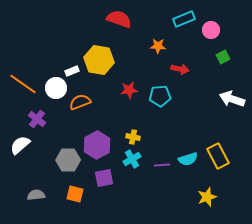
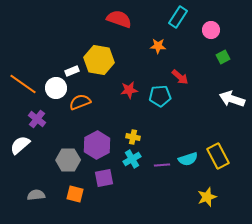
cyan rectangle: moved 6 px left, 2 px up; rotated 35 degrees counterclockwise
red arrow: moved 8 px down; rotated 30 degrees clockwise
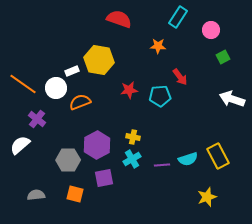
red arrow: rotated 12 degrees clockwise
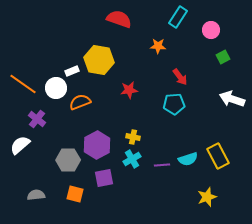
cyan pentagon: moved 14 px right, 8 px down
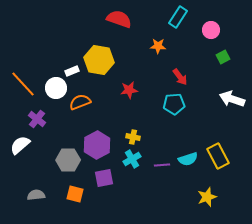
orange line: rotated 12 degrees clockwise
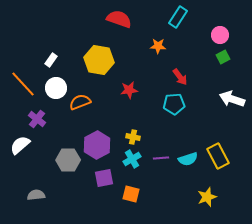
pink circle: moved 9 px right, 5 px down
white rectangle: moved 21 px left, 11 px up; rotated 32 degrees counterclockwise
purple line: moved 1 px left, 7 px up
orange square: moved 56 px right
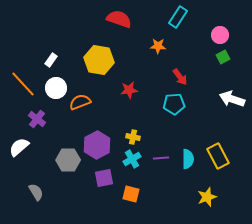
white semicircle: moved 1 px left, 2 px down
cyan semicircle: rotated 72 degrees counterclockwise
gray semicircle: moved 3 px up; rotated 66 degrees clockwise
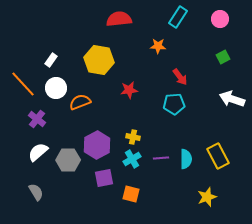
red semicircle: rotated 25 degrees counterclockwise
pink circle: moved 16 px up
white semicircle: moved 19 px right, 5 px down
cyan semicircle: moved 2 px left
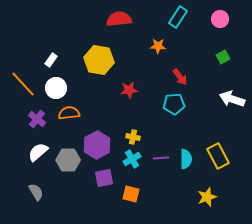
orange semicircle: moved 11 px left, 11 px down; rotated 15 degrees clockwise
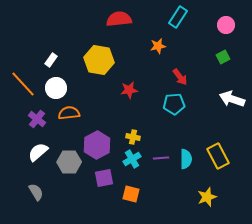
pink circle: moved 6 px right, 6 px down
orange star: rotated 14 degrees counterclockwise
gray hexagon: moved 1 px right, 2 px down
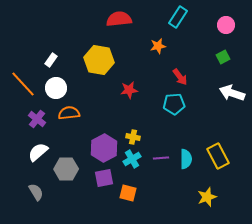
white arrow: moved 6 px up
purple hexagon: moved 7 px right, 3 px down
gray hexagon: moved 3 px left, 7 px down
orange square: moved 3 px left, 1 px up
